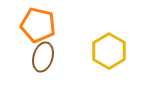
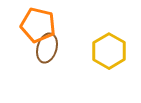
brown ellipse: moved 4 px right, 9 px up
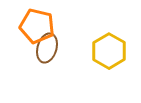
orange pentagon: moved 1 px left, 1 px down
